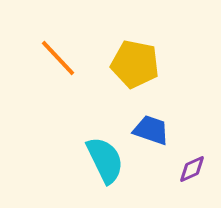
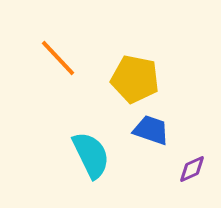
yellow pentagon: moved 15 px down
cyan semicircle: moved 14 px left, 5 px up
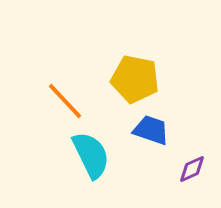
orange line: moved 7 px right, 43 px down
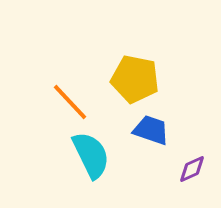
orange line: moved 5 px right, 1 px down
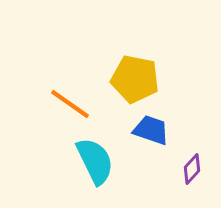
orange line: moved 2 px down; rotated 12 degrees counterclockwise
cyan semicircle: moved 4 px right, 6 px down
purple diamond: rotated 24 degrees counterclockwise
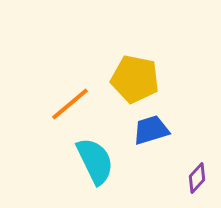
orange line: rotated 75 degrees counterclockwise
blue trapezoid: rotated 36 degrees counterclockwise
purple diamond: moved 5 px right, 9 px down
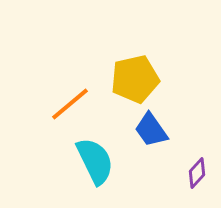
yellow pentagon: rotated 24 degrees counterclockwise
blue trapezoid: rotated 108 degrees counterclockwise
purple diamond: moved 5 px up
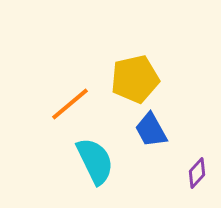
blue trapezoid: rotated 6 degrees clockwise
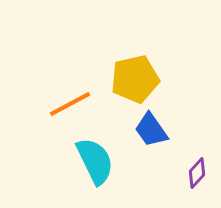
orange line: rotated 12 degrees clockwise
blue trapezoid: rotated 6 degrees counterclockwise
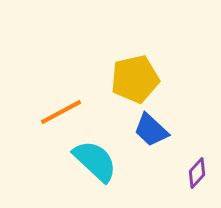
orange line: moved 9 px left, 8 px down
blue trapezoid: rotated 12 degrees counterclockwise
cyan semicircle: rotated 21 degrees counterclockwise
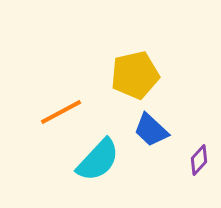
yellow pentagon: moved 4 px up
cyan semicircle: moved 3 px right, 1 px up; rotated 90 degrees clockwise
purple diamond: moved 2 px right, 13 px up
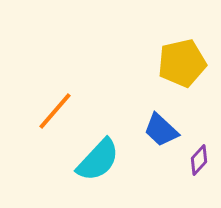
yellow pentagon: moved 47 px right, 12 px up
orange line: moved 6 px left, 1 px up; rotated 21 degrees counterclockwise
blue trapezoid: moved 10 px right
